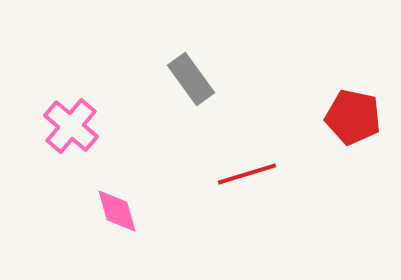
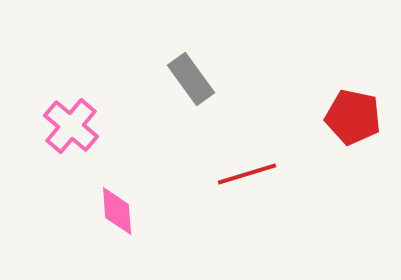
pink diamond: rotated 12 degrees clockwise
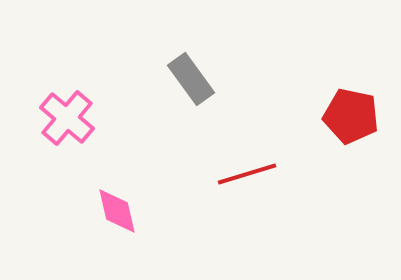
red pentagon: moved 2 px left, 1 px up
pink cross: moved 4 px left, 8 px up
pink diamond: rotated 9 degrees counterclockwise
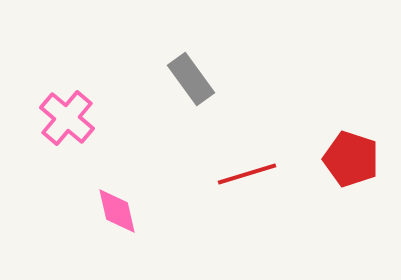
red pentagon: moved 43 px down; rotated 6 degrees clockwise
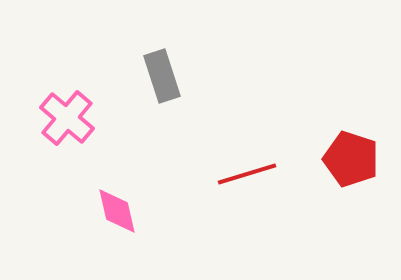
gray rectangle: moved 29 px left, 3 px up; rotated 18 degrees clockwise
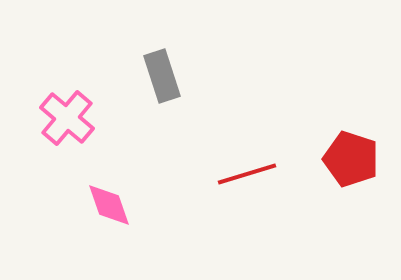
pink diamond: moved 8 px left, 6 px up; rotated 6 degrees counterclockwise
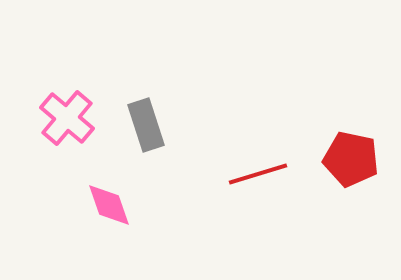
gray rectangle: moved 16 px left, 49 px down
red pentagon: rotated 6 degrees counterclockwise
red line: moved 11 px right
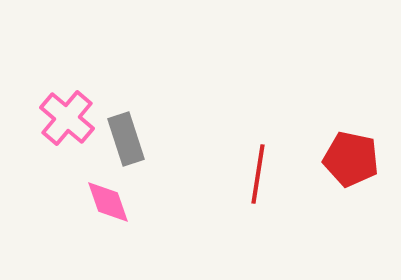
gray rectangle: moved 20 px left, 14 px down
red line: rotated 64 degrees counterclockwise
pink diamond: moved 1 px left, 3 px up
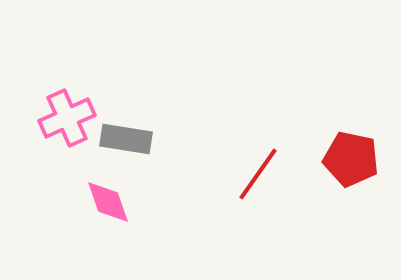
pink cross: rotated 26 degrees clockwise
gray rectangle: rotated 63 degrees counterclockwise
red line: rotated 26 degrees clockwise
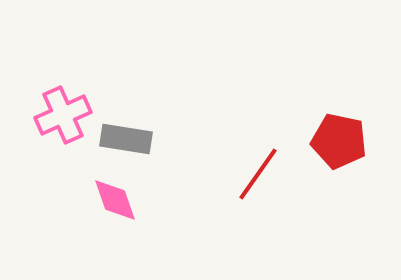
pink cross: moved 4 px left, 3 px up
red pentagon: moved 12 px left, 18 px up
pink diamond: moved 7 px right, 2 px up
